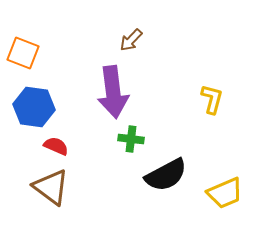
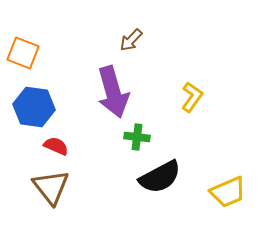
purple arrow: rotated 9 degrees counterclockwise
yellow L-shape: moved 20 px left, 2 px up; rotated 20 degrees clockwise
green cross: moved 6 px right, 2 px up
black semicircle: moved 6 px left, 2 px down
brown triangle: rotated 15 degrees clockwise
yellow trapezoid: moved 3 px right, 1 px up
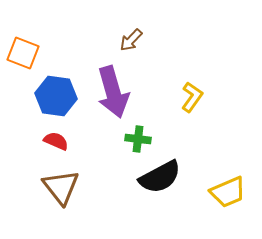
blue hexagon: moved 22 px right, 11 px up
green cross: moved 1 px right, 2 px down
red semicircle: moved 5 px up
brown triangle: moved 10 px right
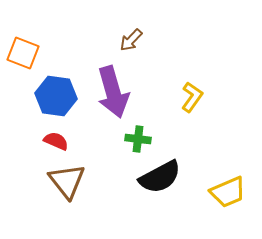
brown triangle: moved 6 px right, 6 px up
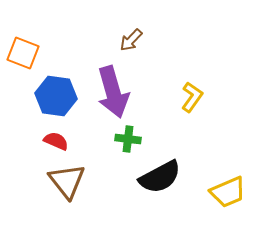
green cross: moved 10 px left
